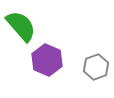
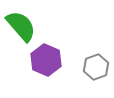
purple hexagon: moved 1 px left
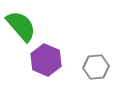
gray hexagon: rotated 15 degrees clockwise
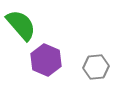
green semicircle: moved 1 px up
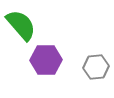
purple hexagon: rotated 24 degrees counterclockwise
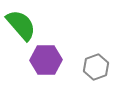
gray hexagon: rotated 15 degrees counterclockwise
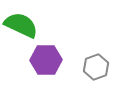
green semicircle: rotated 24 degrees counterclockwise
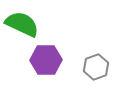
green semicircle: moved 1 px right, 1 px up
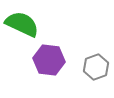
purple hexagon: moved 3 px right; rotated 8 degrees clockwise
